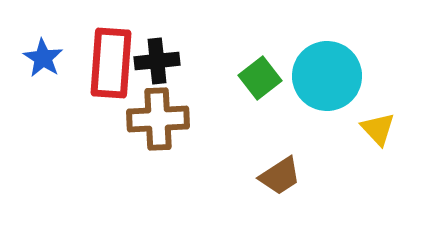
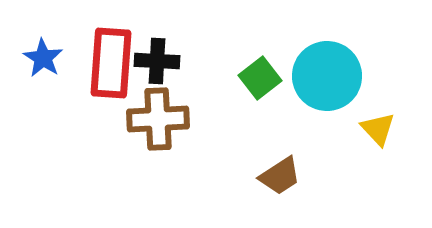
black cross: rotated 9 degrees clockwise
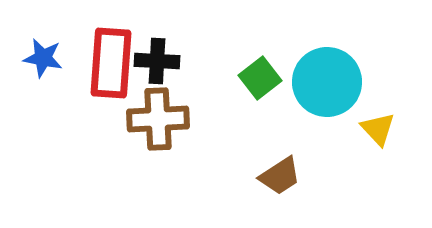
blue star: rotated 21 degrees counterclockwise
cyan circle: moved 6 px down
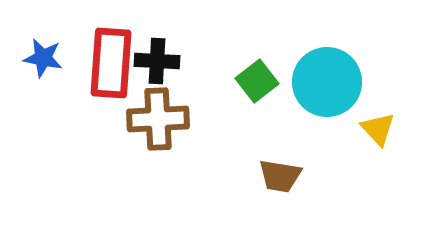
green square: moved 3 px left, 3 px down
brown trapezoid: rotated 42 degrees clockwise
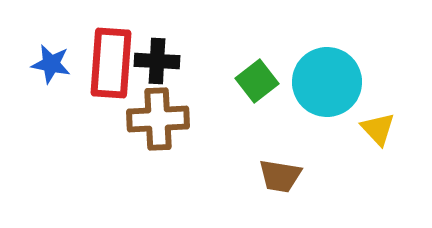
blue star: moved 8 px right, 6 px down
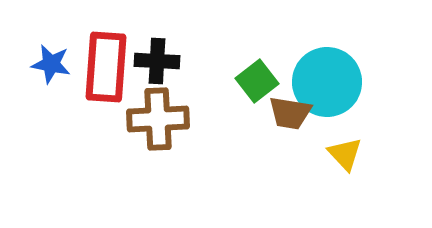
red rectangle: moved 5 px left, 4 px down
yellow triangle: moved 33 px left, 25 px down
brown trapezoid: moved 10 px right, 63 px up
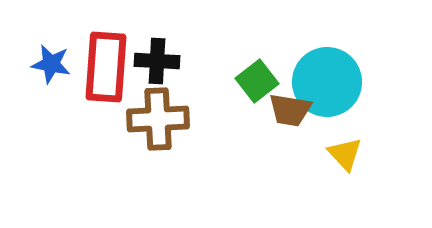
brown trapezoid: moved 3 px up
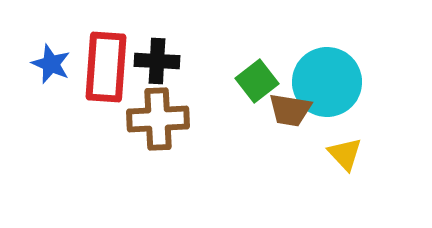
blue star: rotated 12 degrees clockwise
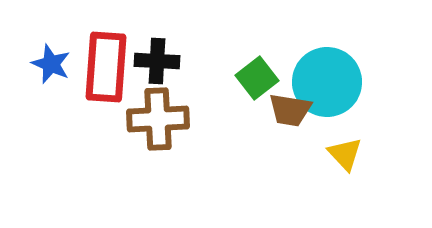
green square: moved 3 px up
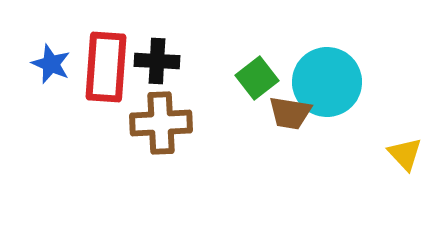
brown trapezoid: moved 3 px down
brown cross: moved 3 px right, 4 px down
yellow triangle: moved 60 px right
